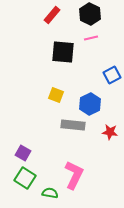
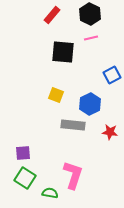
purple square: rotated 35 degrees counterclockwise
pink L-shape: moved 1 px left; rotated 8 degrees counterclockwise
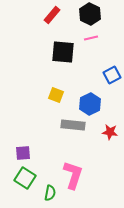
green semicircle: rotated 91 degrees clockwise
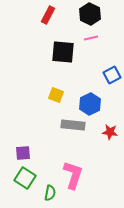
red rectangle: moved 4 px left; rotated 12 degrees counterclockwise
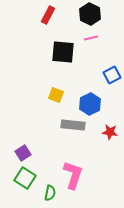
purple square: rotated 28 degrees counterclockwise
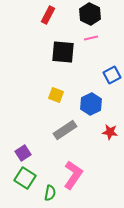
blue hexagon: moved 1 px right
gray rectangle: moved 8 px left, 5 px down; rotated 40 degrees counterclockwise
pink L-shape: rotated 16 degrees clockwise
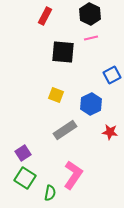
red rectangle: moved 3 px left, 1 px down
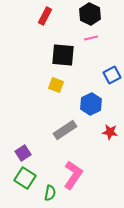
black square: moved 3 px down
yellow square: moved 10 px up
